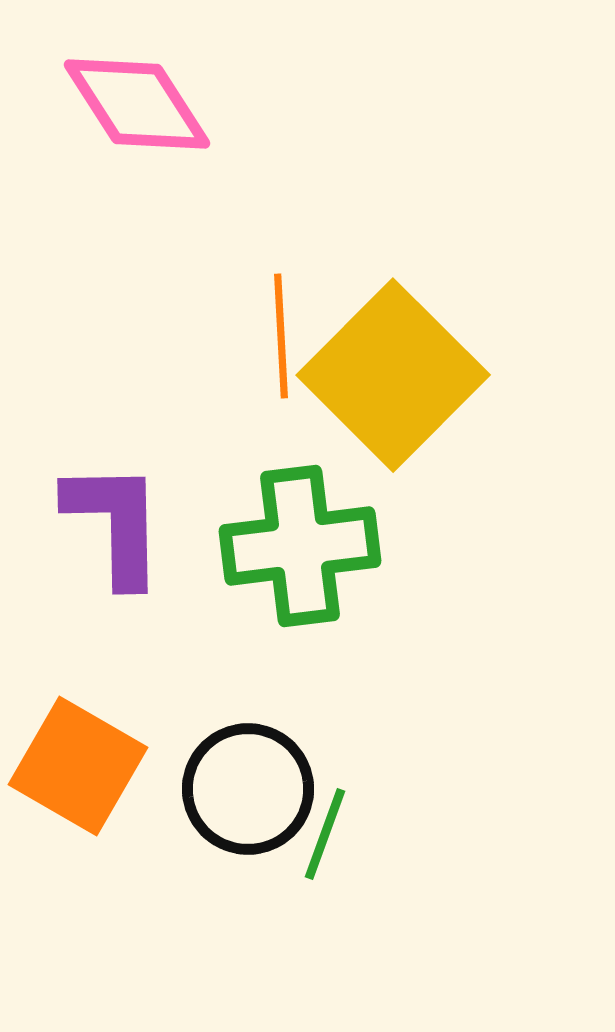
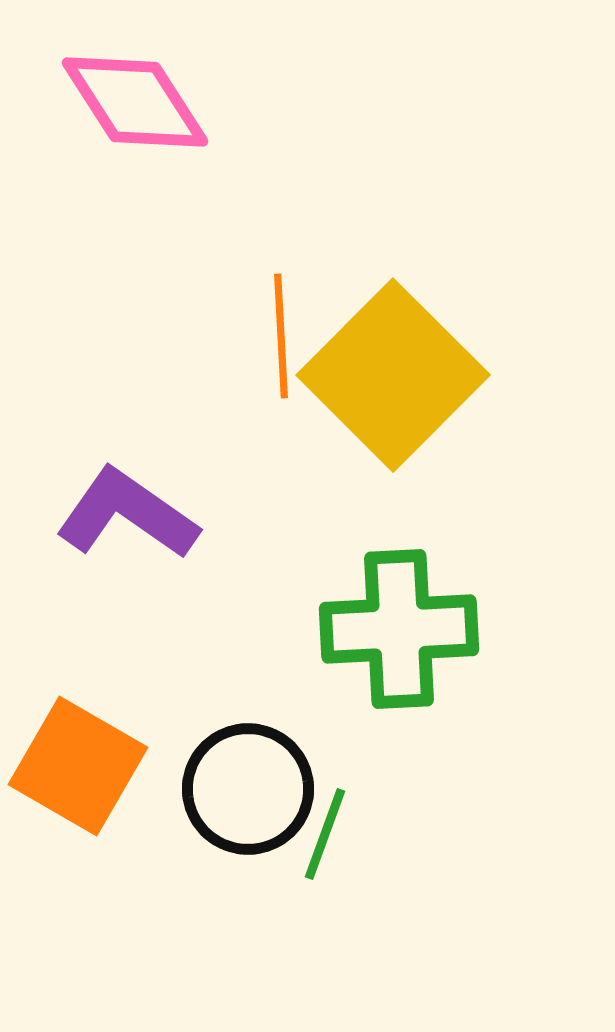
pink diamond: moved 2 px left, 2 px up
purple L-shape: moved 12 px right, 9 px up; rotated 54 degrees counterclockwise
green cross: moved 99 px right, 83 px down; rotated 4 degrees clockwise
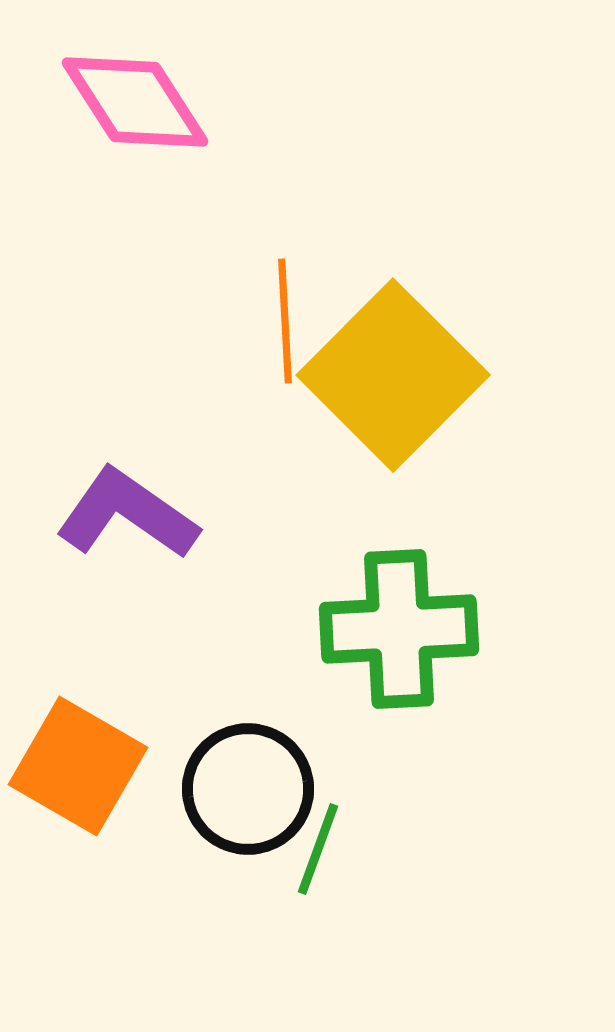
orange line: moved 4 px right, 15 px up
green line: moved 7 px left, 15 px down
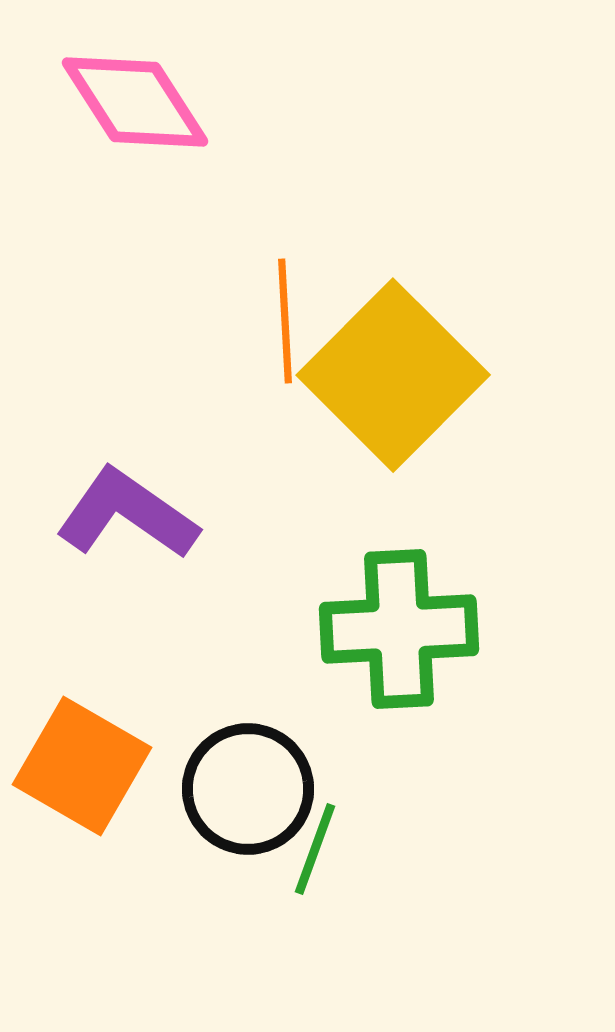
orange square: moved 4 px right
green line: moved 3 px left
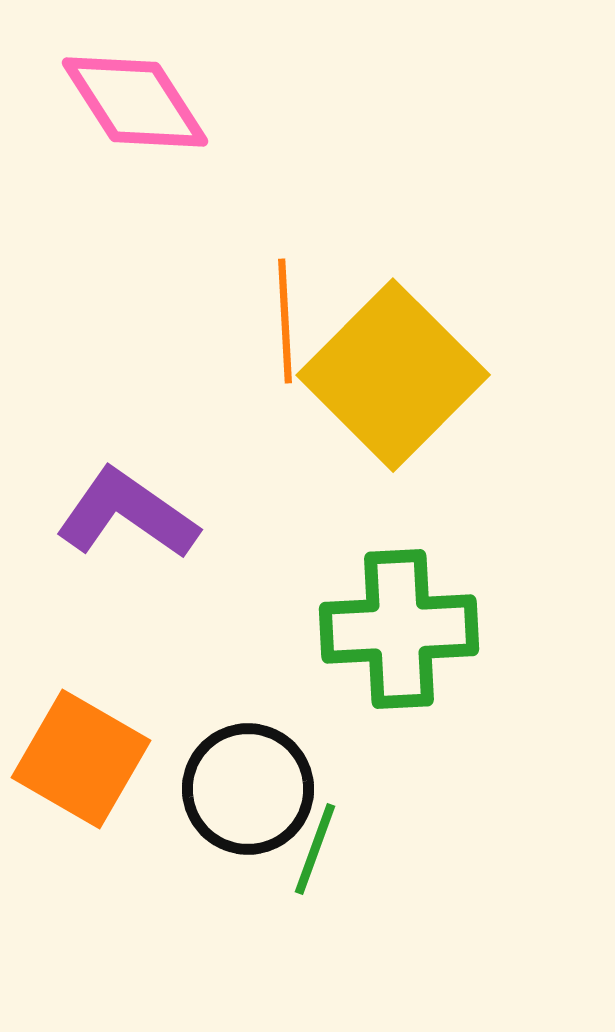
orange square: moved 1 px left, 7 px up
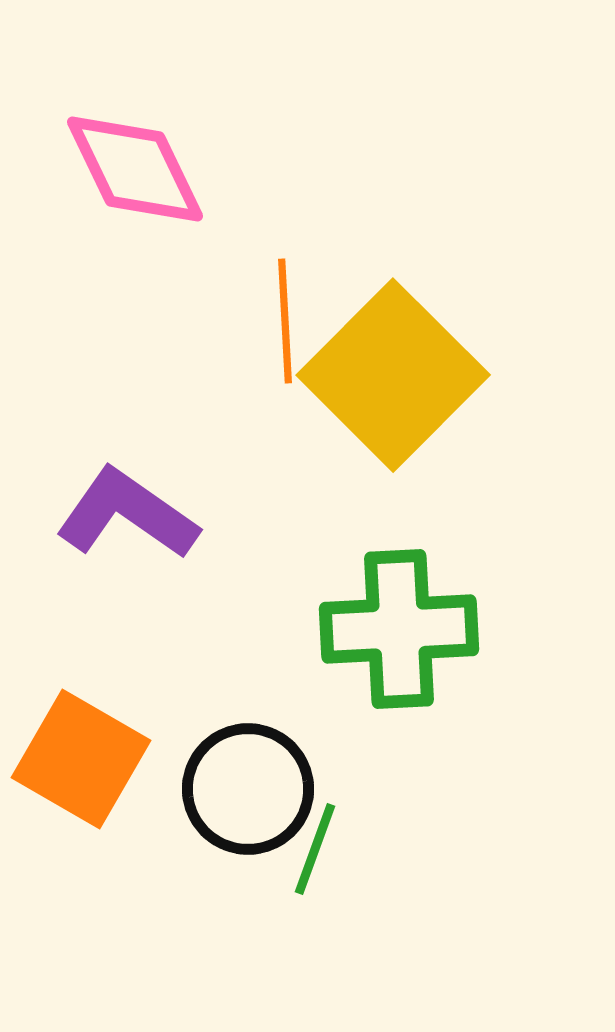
pink diamond: moved 67 px down; rotated 7 degrees clockwise
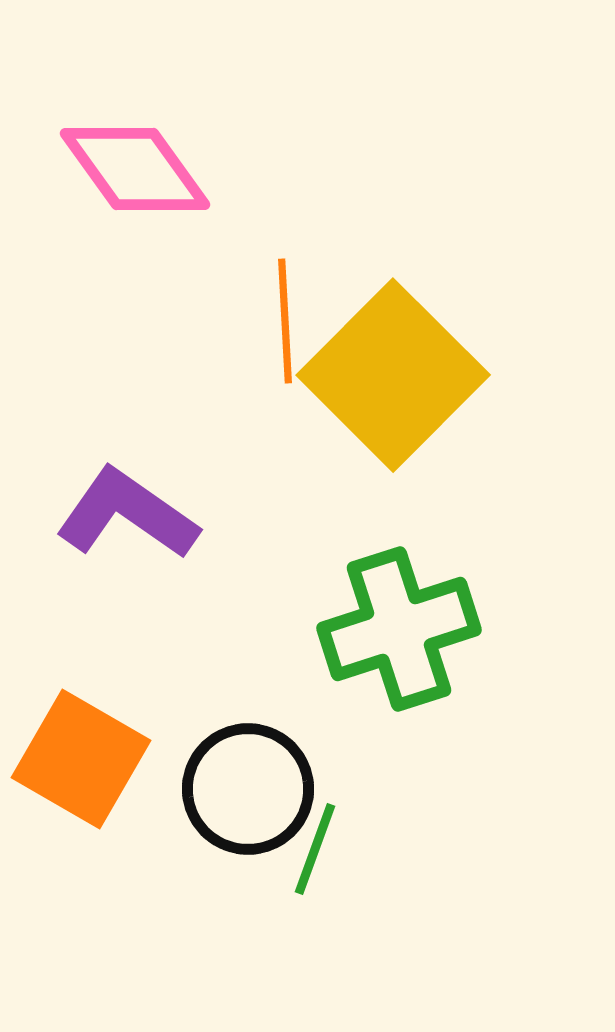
pink diamond: rotated 10 degrees counterclockwise
green cross: rotated 15 degrees counterclockwise
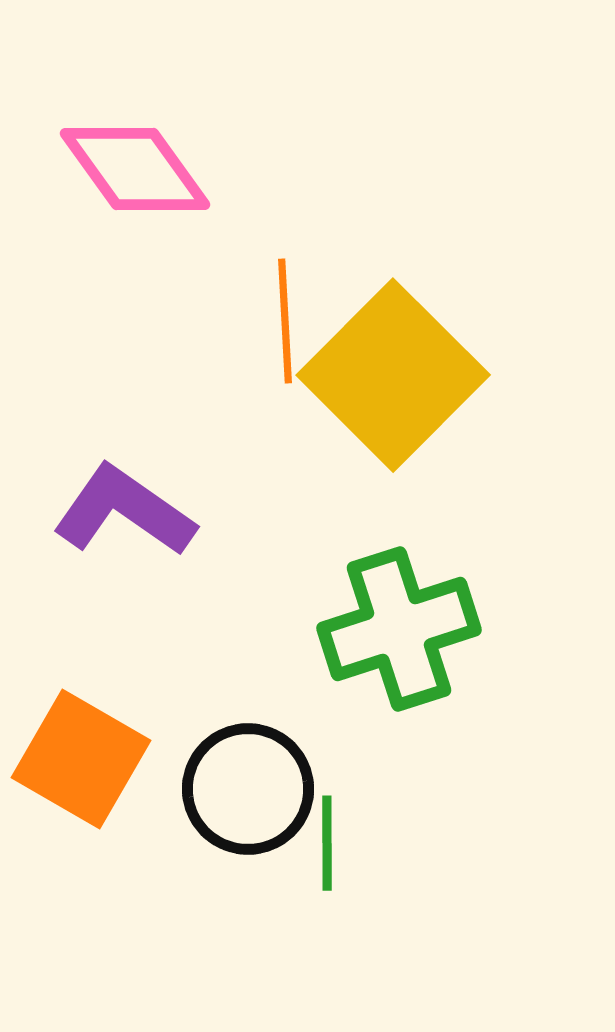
purple L-shape: moved 3 px left, 3 px up
green line: moved 12 px right, 6 px up; rotated 20 degrees counterclockwise
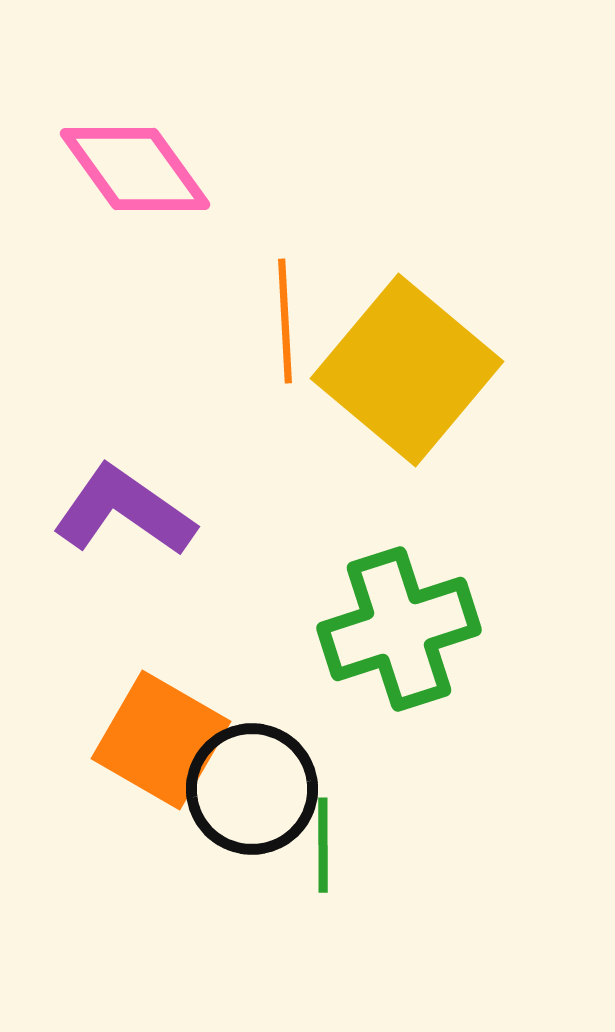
yellow square: moved 14 px right, 5 px up; rotated 5 degrees counterclockwise
orange square: moved 80 px right, 19 px up
black circle: moved 4 px right
green line: moved 4 px left, 2 px down
